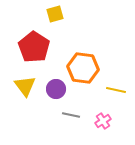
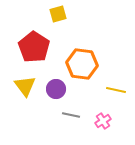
yellow square: moved 3 px right
orange hexagon: moved 1 px left, 4 px up
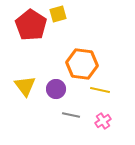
red pentagon: moved 3 px left, 22 px up
yellow line: moved 16 px left
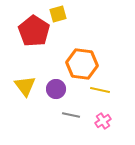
red pentagon: moved 3 px right, 6 px down
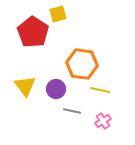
red pentagon: moved 1 px left, 1 px down
gray line: moved 1 px right, 4 px up
